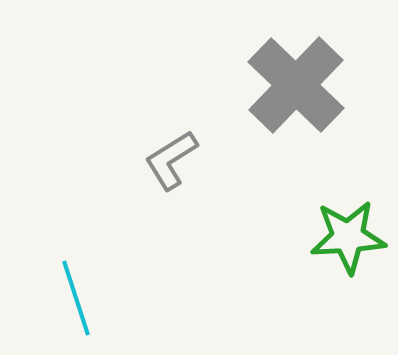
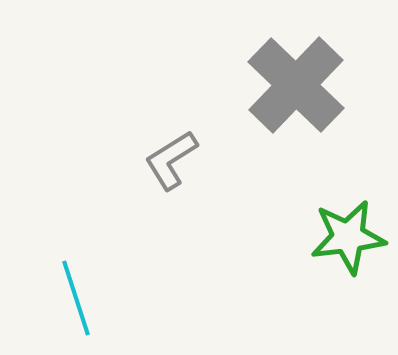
green star: rotated 4 degrees counterclockwise
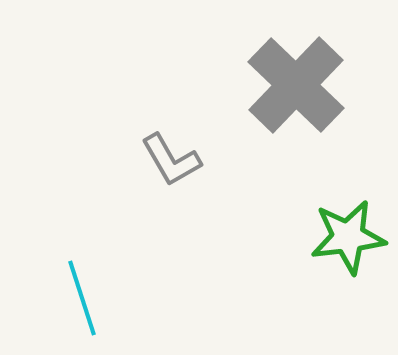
gray L-shape: rotated 88 degrees counterclockwise
cyan line: moved 6 px right
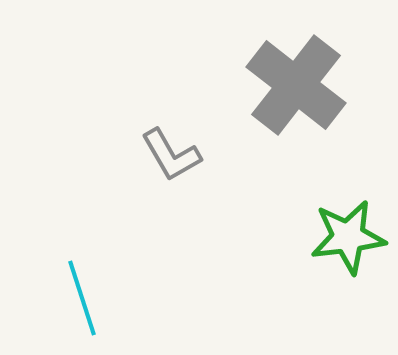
gray cross: rotated 6 degrees counterclockwise
gray L-shape: moved 5 px up
